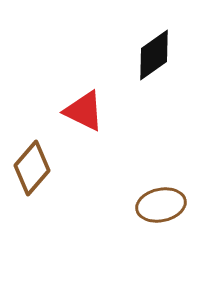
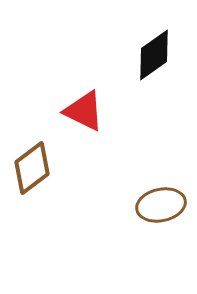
brown diamond: rotated 12 degrees clockwise
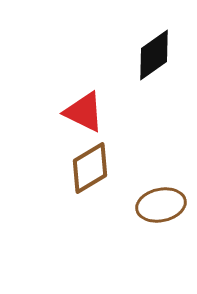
red triangle: moved 1 px down
brown diamond: moved 58 px right; rotated 6 degrees clockwise
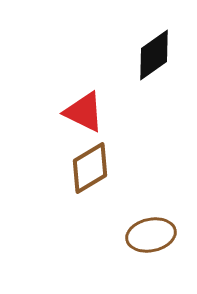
brown ellipse: moved 10 px left, 30 px down
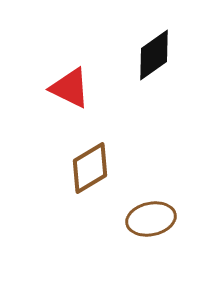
red triangle: moved 14 px left, 24 px up
brown ellipse: moved 16 px up
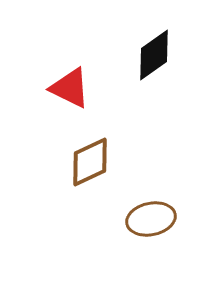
brown diamond: moved 6 px up; rotated 6 degrees clockwise
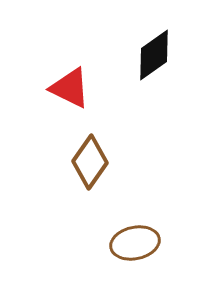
brown diamond: rotated 30 degrees counterclockwise
brown ellipse: moved 16 px left, 24 px down
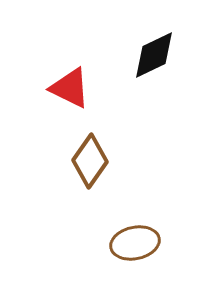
black diamond: rotated 10 degrees clockwise
brown diamond: moved 1 px up
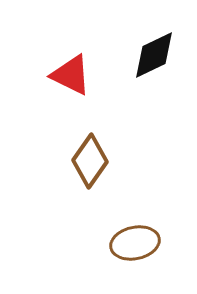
red triangle: moved 1 px right, 13 px up
